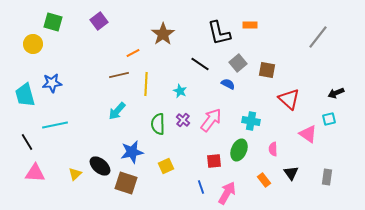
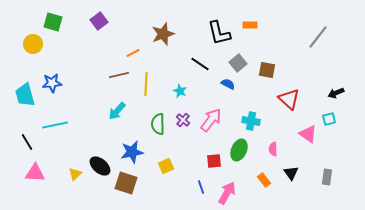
brown star at (163, 34): rotated 15 degrees clockwise
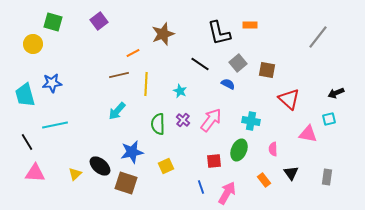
pink triangle at (308, 134): rotated 24 degrees counterclockwise
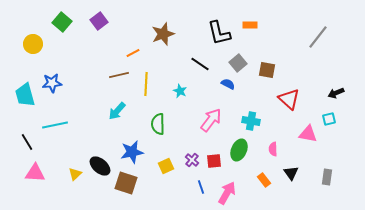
green square at (53, 22): moved 9 px right; rotated 24 degrees clockwise
purple cross at (183, 120): moved 9 px right, 40 px down
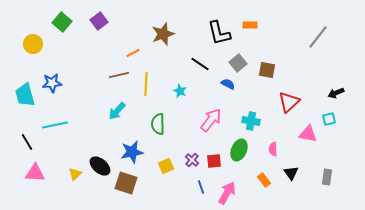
red triangle at (289, 99): moved 3 px down; rotated 35 degrees clockwise
